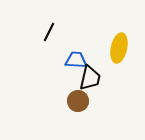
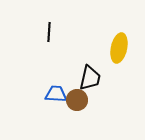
black line: rotated 24 degrees counterclockwise
blue trapezoid: moved 20 px left, 34 px down
brown circle: moved 1 px left, 1 px up
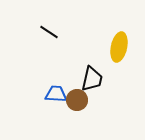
black line: rotated 60 degrees counterclockwise
yellow ellipse: moved 1 px up
black trapezoid: moved 2 px right, 1 px down
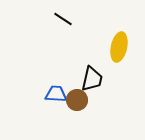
black line: moved 14 px right, 13 px up
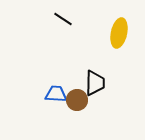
yellow ellipse: moved 14 px up
black trapezoid: moved 3 px right, 4 px down; rotated 12 degrees counterclockwise
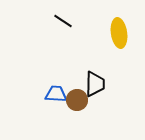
black line: moved 2 px down
yellow ellipse: rotated 20 degrees counterclockwise
black trapezoid: moved 1 px down
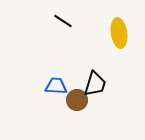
black trapezoid: rotated 16 degrees clockwise
blue trapezoid: moved 8 px up
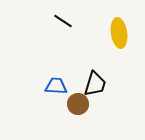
brown circle: moved 1 px right, 4 px down
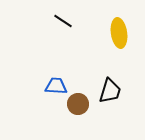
black trapezoid: moved 15 px right, 7 px down
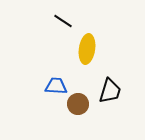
yellow ellipse: moved 32 px left, 16 px down; rotated 16 degrees clockwise
